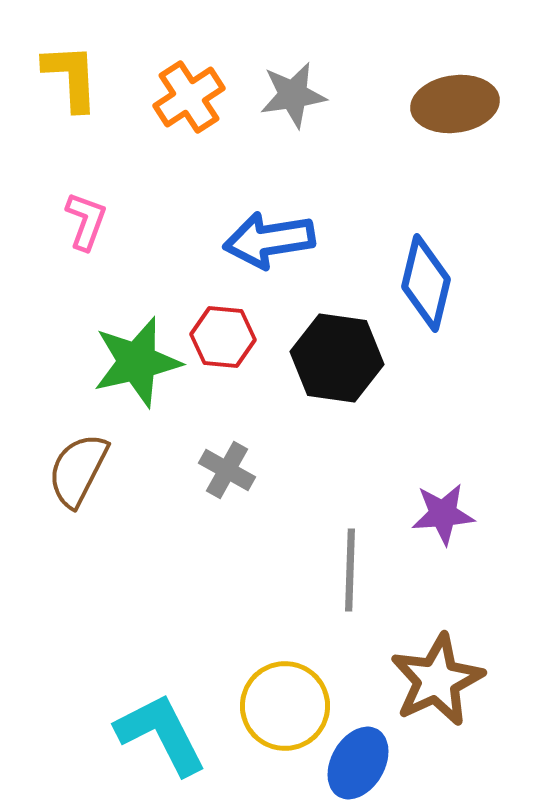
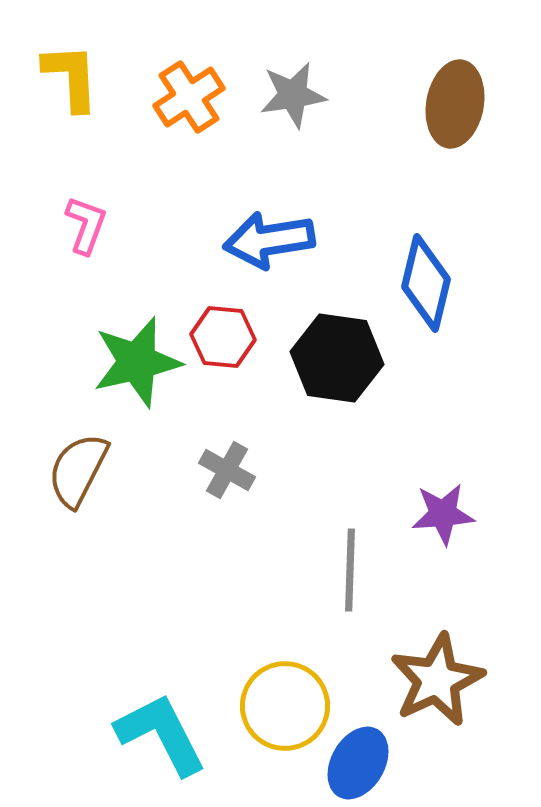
brown ellipse: rotated 72 degrees counterclockwise
pink L-shape: moved 4 px down
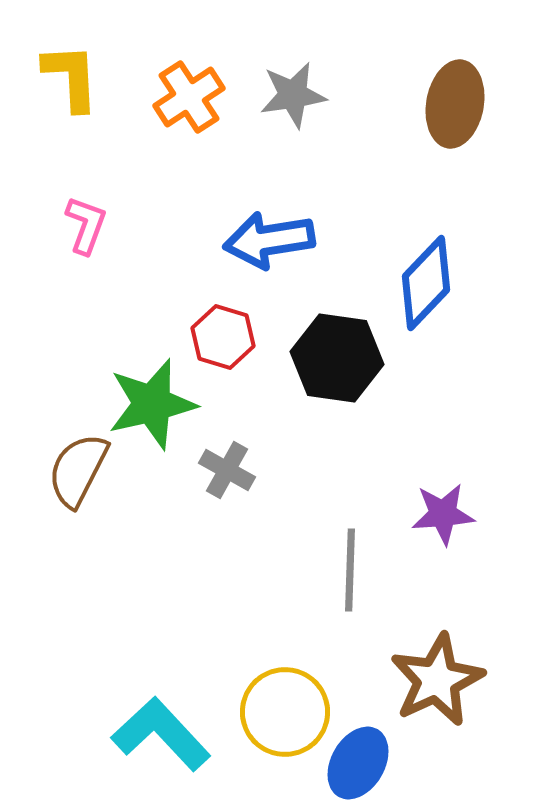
blue diamond: rotated 30 degrees clockwise
red hexagon: rotated 12 degrees clockwise
green star: moved 15 px right, 42 px down
yellow circle: moved 6 px down
cyan L-shape: rotated 16 degrees counterclockwise
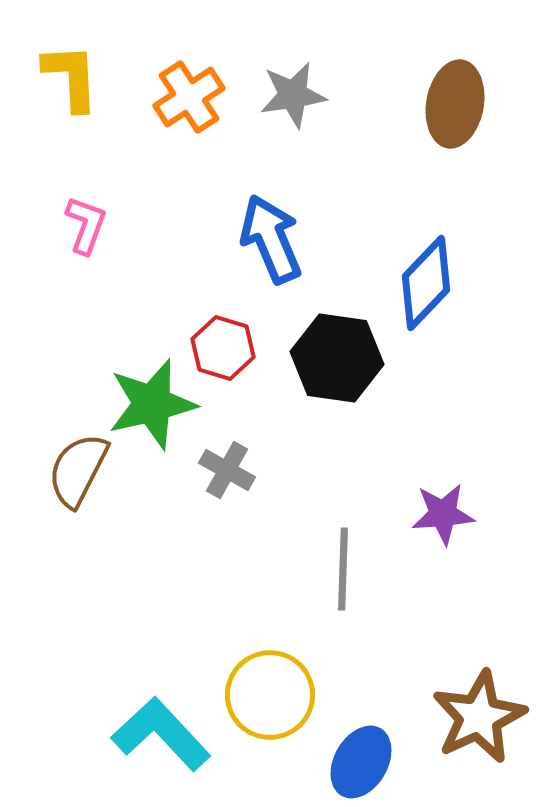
blue arrow: moved 2 px right, 1 px up; rotated 76 degrees clockwise
red hexagon: moved 11 px down
gray line: moved 7 px left, 1 px up
brown star: moved 42 px right, 37 px down
yellow circle: moved 15 px left, 17 px up
blue ellipse: moved 3 px right, 1 px up
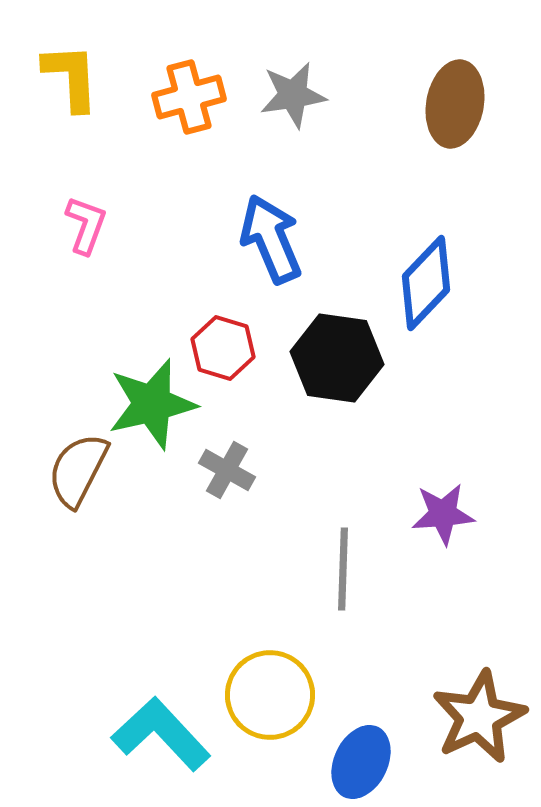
orange cross: rotated 18 degrees clockwise
blue ellipse: rotated 4 degrees counterclockwise
